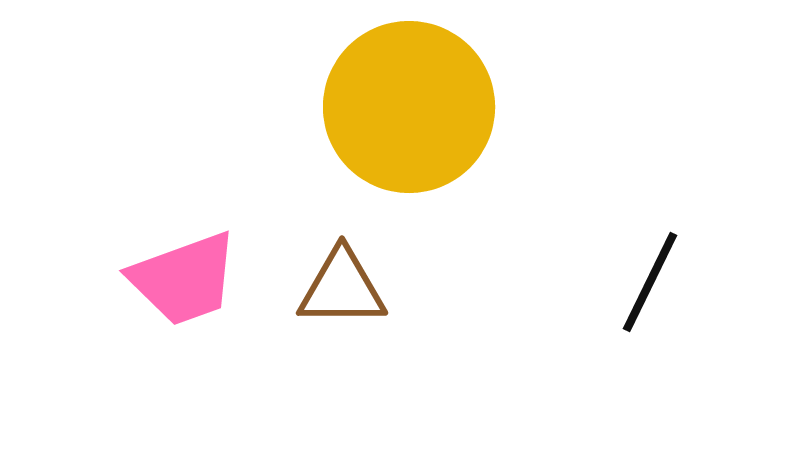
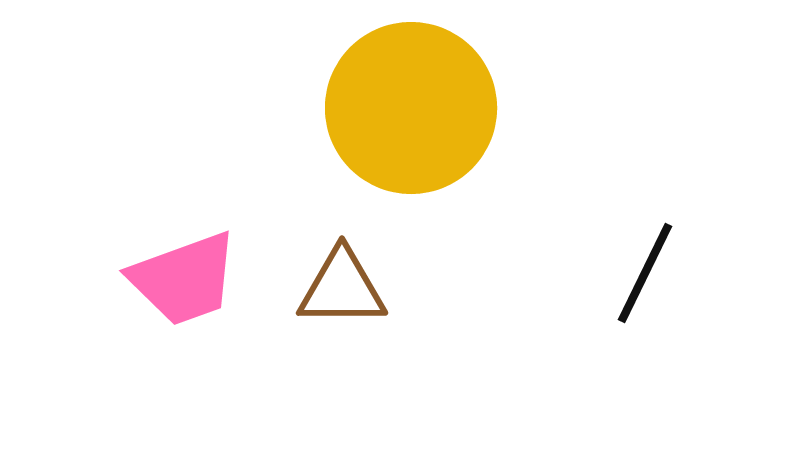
yellow circle: moved 2 px right, 1 px down
black line: moved 5 px left, 9 px up
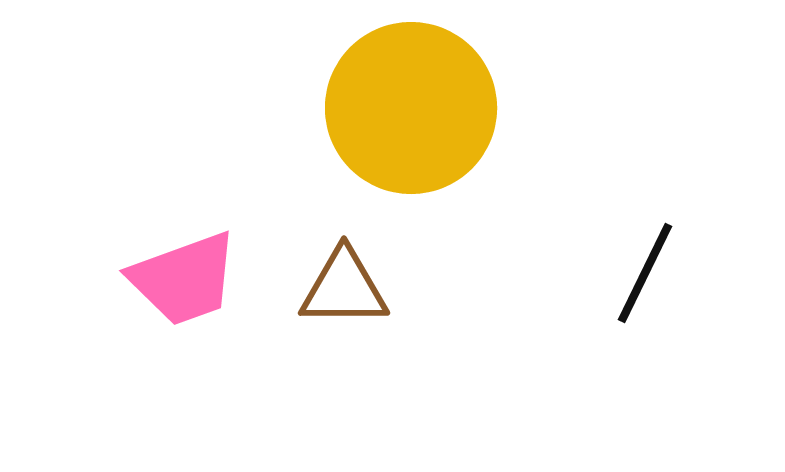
brown triangle: moved 2 px right
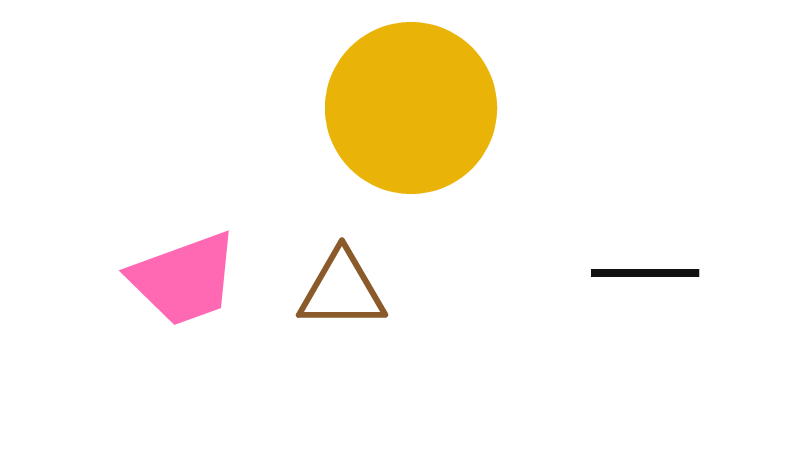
black line: rotated 64 degrees clockwise
brown triangle: moved 2 px left, 2 px down
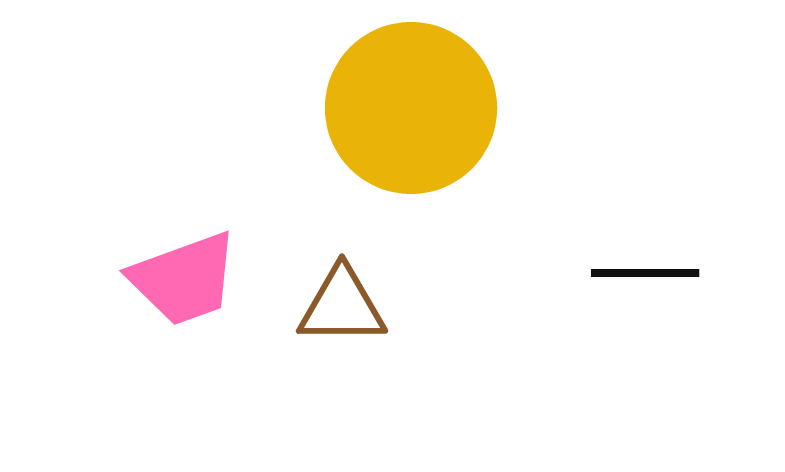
brown triangle: moved 16 px down
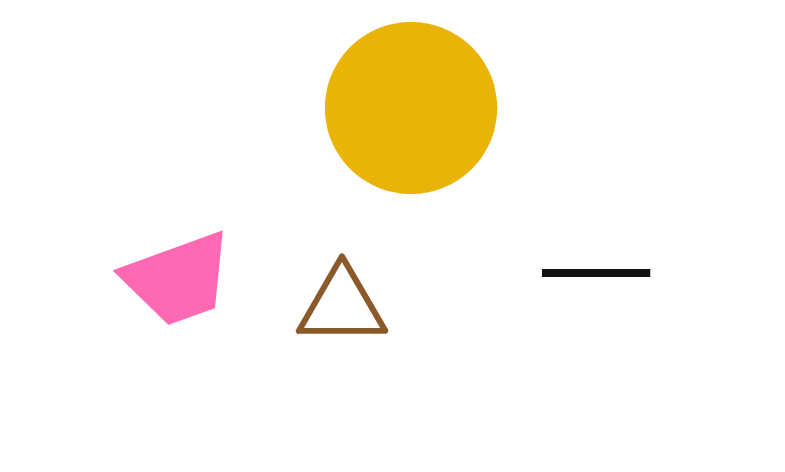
black line: moved 49 px left
pink trapezoid: moved 6 px left
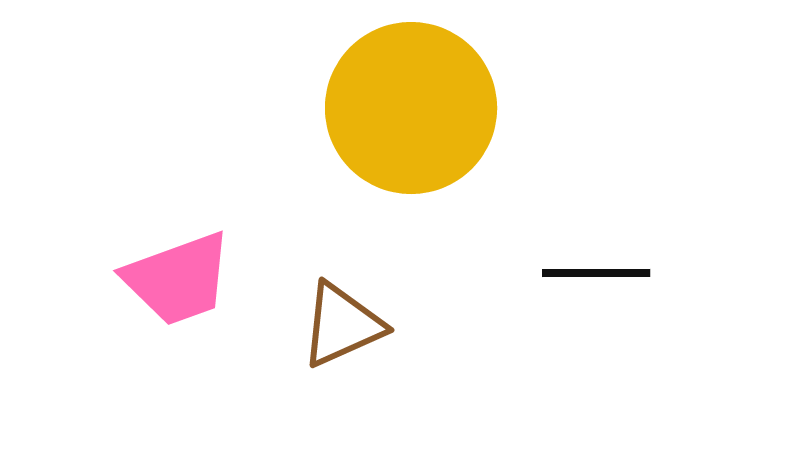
brown triangle: moved 19 px down; rotated 24 degrees counterclockwise
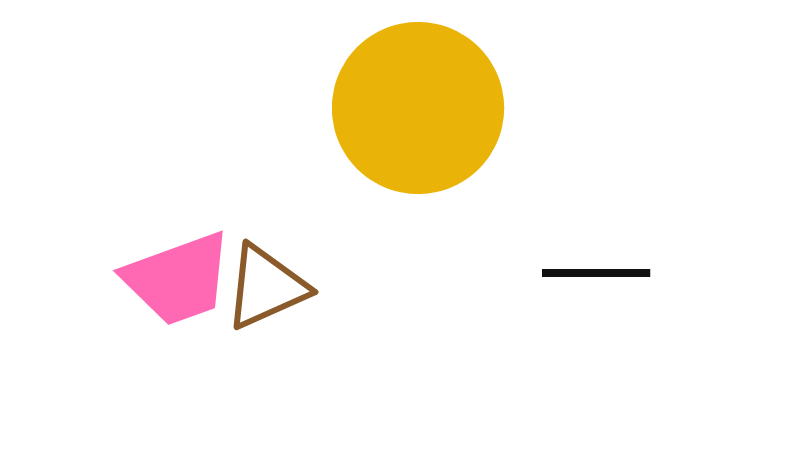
yellow circle: moved 7 px right
brown triangle: moved 76 px left, 38 px up
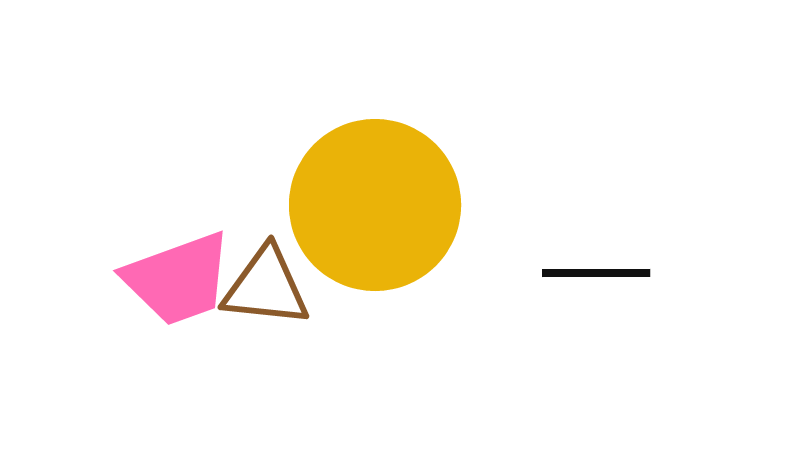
yellow circle: moved 43 px left, 97 px down
brown triangle: rotated 30 degrees clockwise
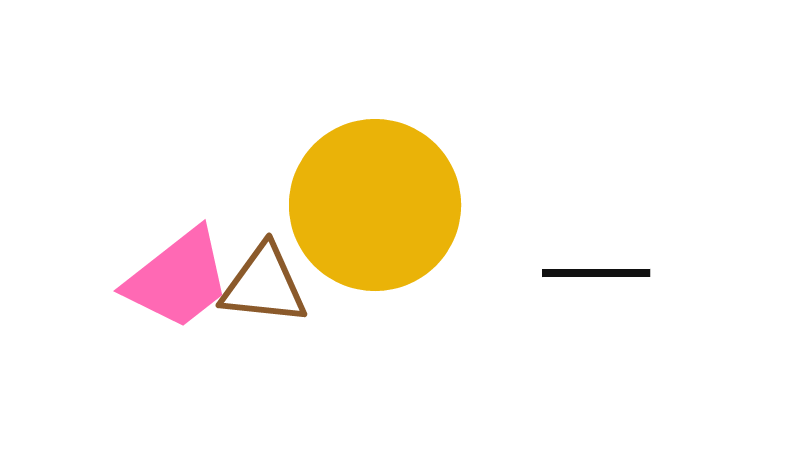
pink trapezoid: rotated 18 degrees counterclockwise
brown triangle: moved 2 px left, 2 px up
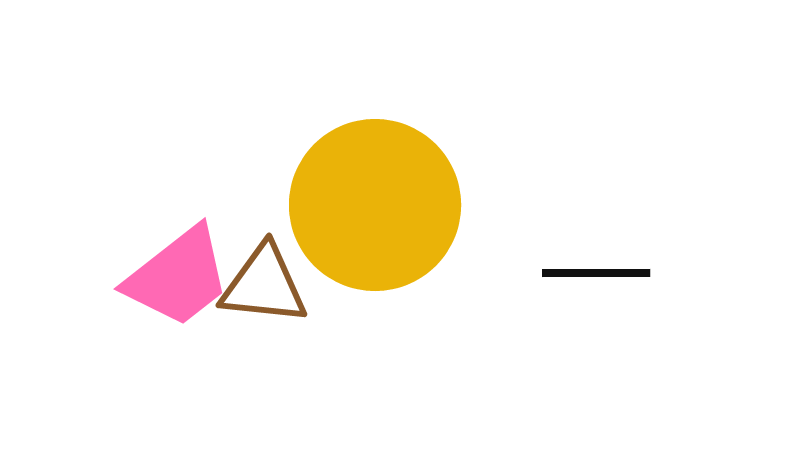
pink trapezoid: moved 2 px up
